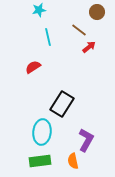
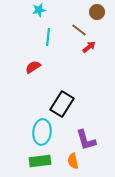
cyan line: rotated 18 degrees clockwise
purple L-shape: rotated 135 degrees clockwise
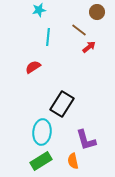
green rectangle: moved 1 px right; rotated 25 degrees counterclockwise
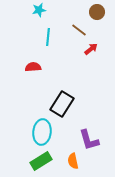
red arrow: moved 2 px right, 2 px down
red semicircle: rotated 28 degrees clockwise
purple L-shape: moved 3 px right
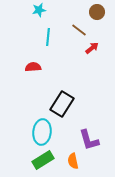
red arrow: moved 1 px right, 1 px up
green rectangle: moved 2 px right, 1 px up
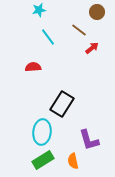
cyan line: rotated 42 degrees counterclockwise
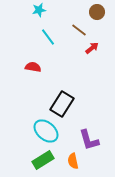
red semicircle: rotated 14 degrees clockwise
cyan ellipse: moved 4 px right, 1 px up; rotated 55 degrees counterclockwise
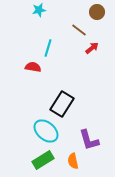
cyan line: moved 11 px down; rotated 54 degrees clockwise
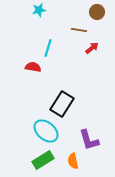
brown line: rotated 28 degrees counterclockwise
